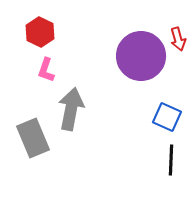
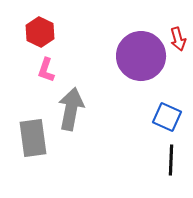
gray rectangle: rotated 15 degrees clockwise
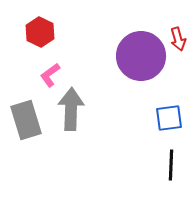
pink L-shape: moved 4 px right, 5 px down; rotated 35 degrees clockwise
gray arrow: rotated 9 degrees counterclockwise
blue square: moved 2 px right, 1 px down; rotated 32 degrees counterclockwise
gray rectangle: moved 7 px left, 18 px up; rotated 9 degrees counterclockwise
black line: moved 5 px down
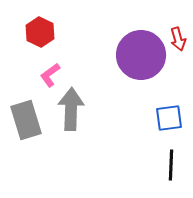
purple circle: moved 1 px up
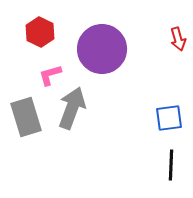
purple circle: moved 39 px left, 6 px up
pink L-shape: rotated 20 degrees clockwise
gray arrow: moved 1 px right, 1 px up; rotated 18 degrees clockwise
gray rectangle: moved 3 px up
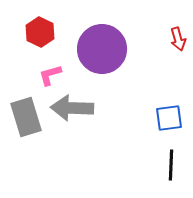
gray arrow: rotated 108 degrees counterclockwise
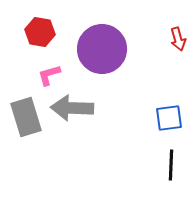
red hexagon: rotated 16 degrees counterclockwise
pink L-shape: moved 1 px left
